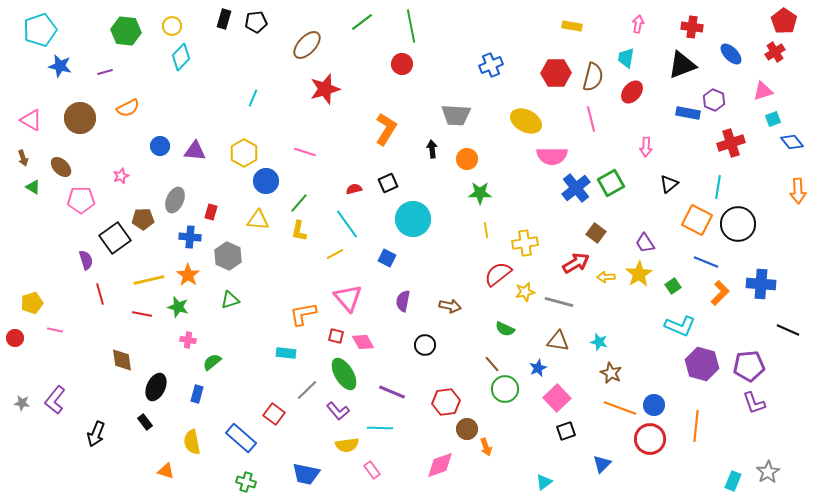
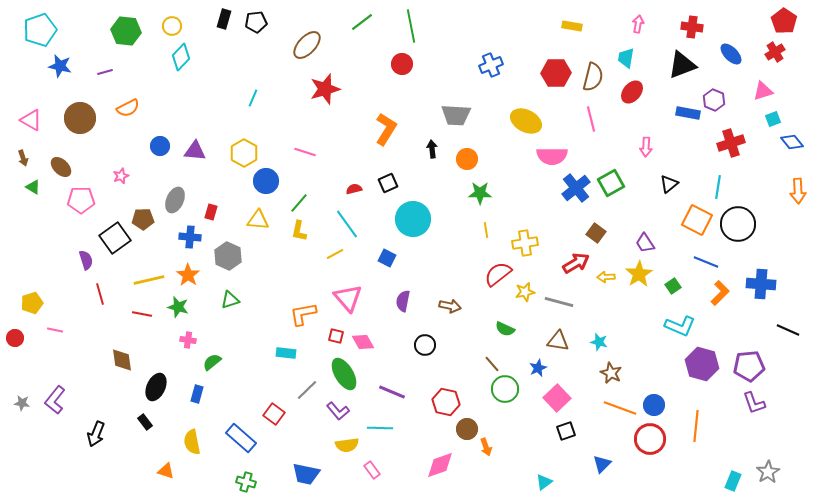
red hexagon at (446, 402): rotated 20 degrees clockwise
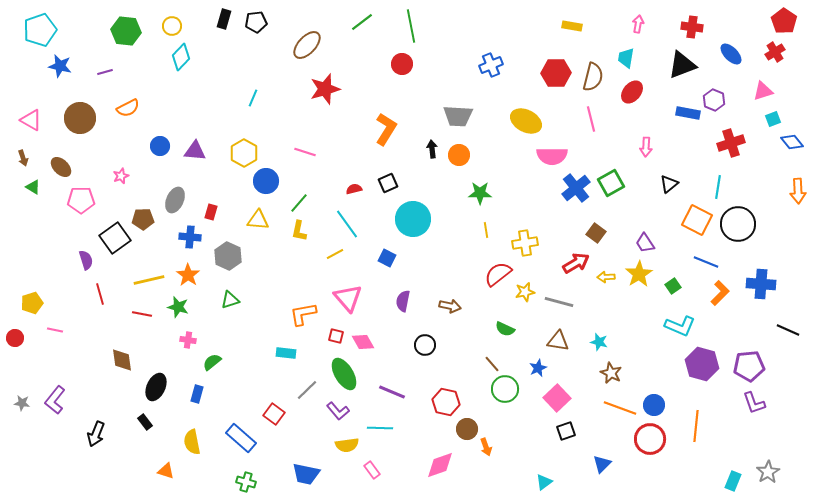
gray trapezoid at (456, 115): moved 2 px right, 1 px down
orange circle at (467, 159): moved 8 px left, 4 px up
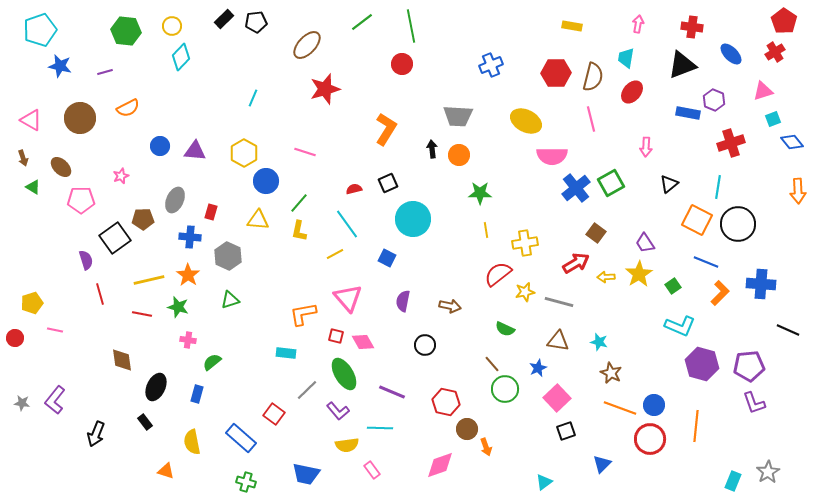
black rectangle at (224, 19): rotated 30 degrees clockwise
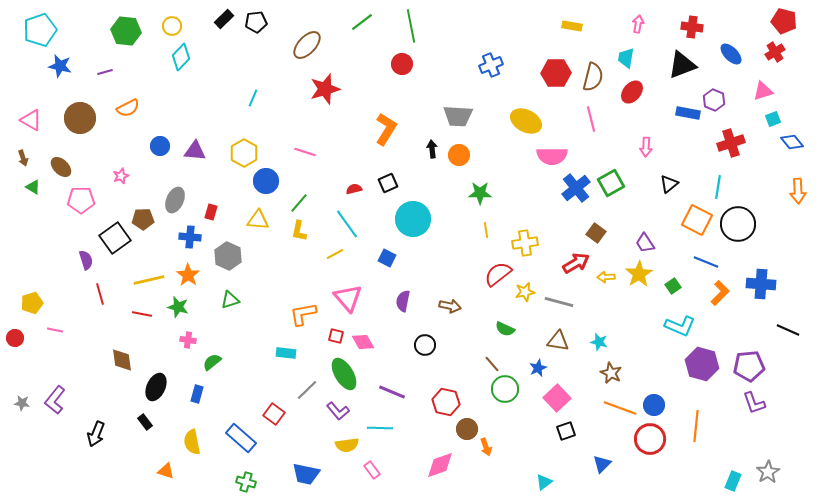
red pentagon at (784, 21): rotated 20 degrees counterclockwise
